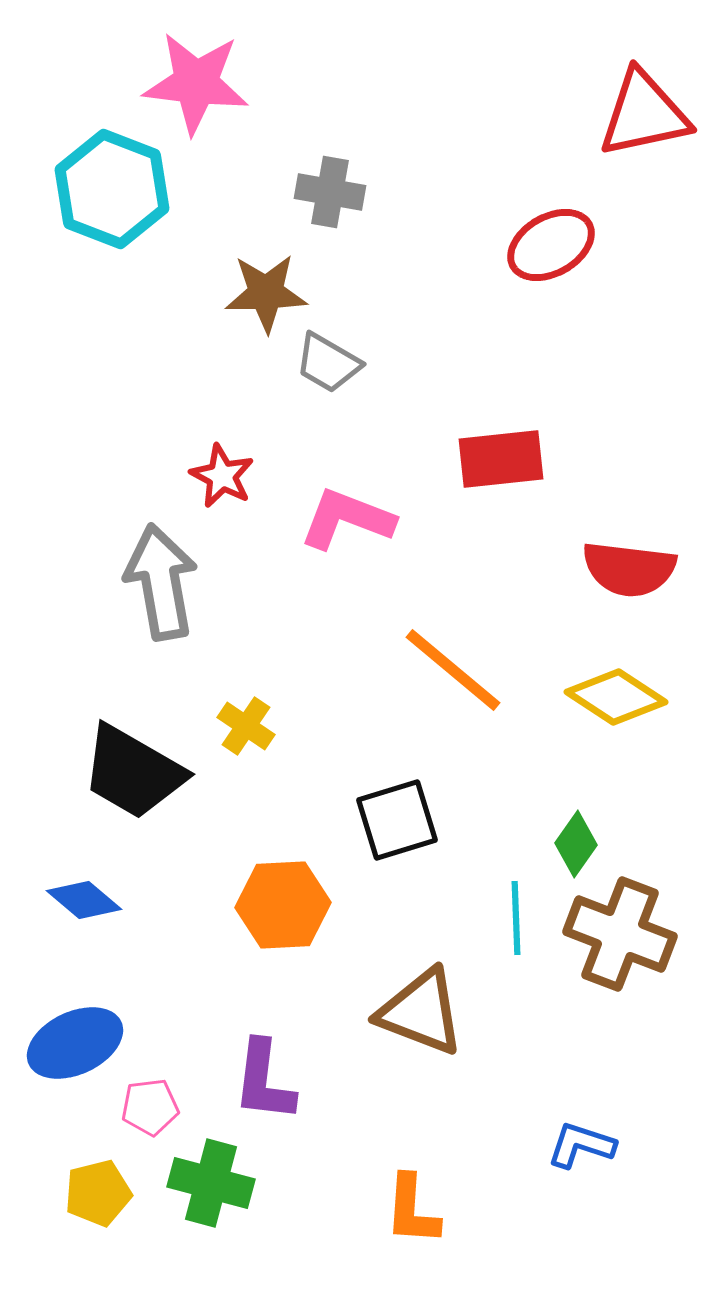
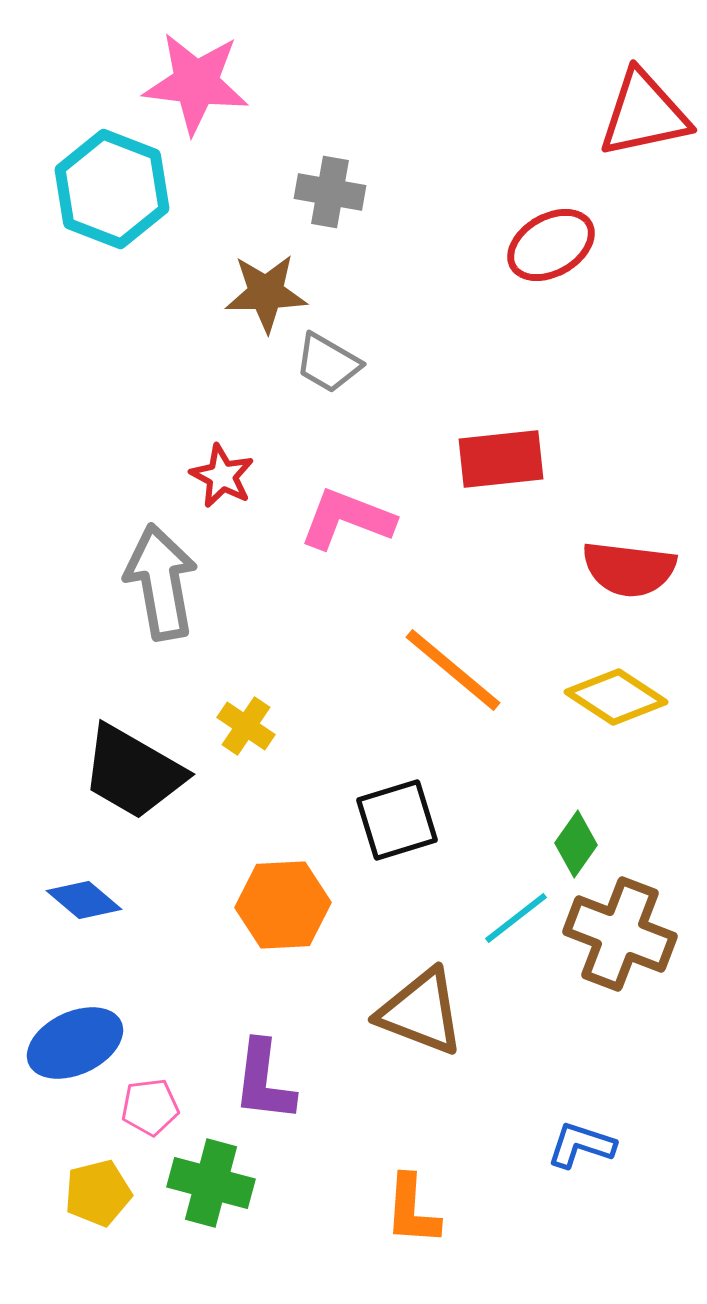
cyan line: rotated 54 degrees clockwise
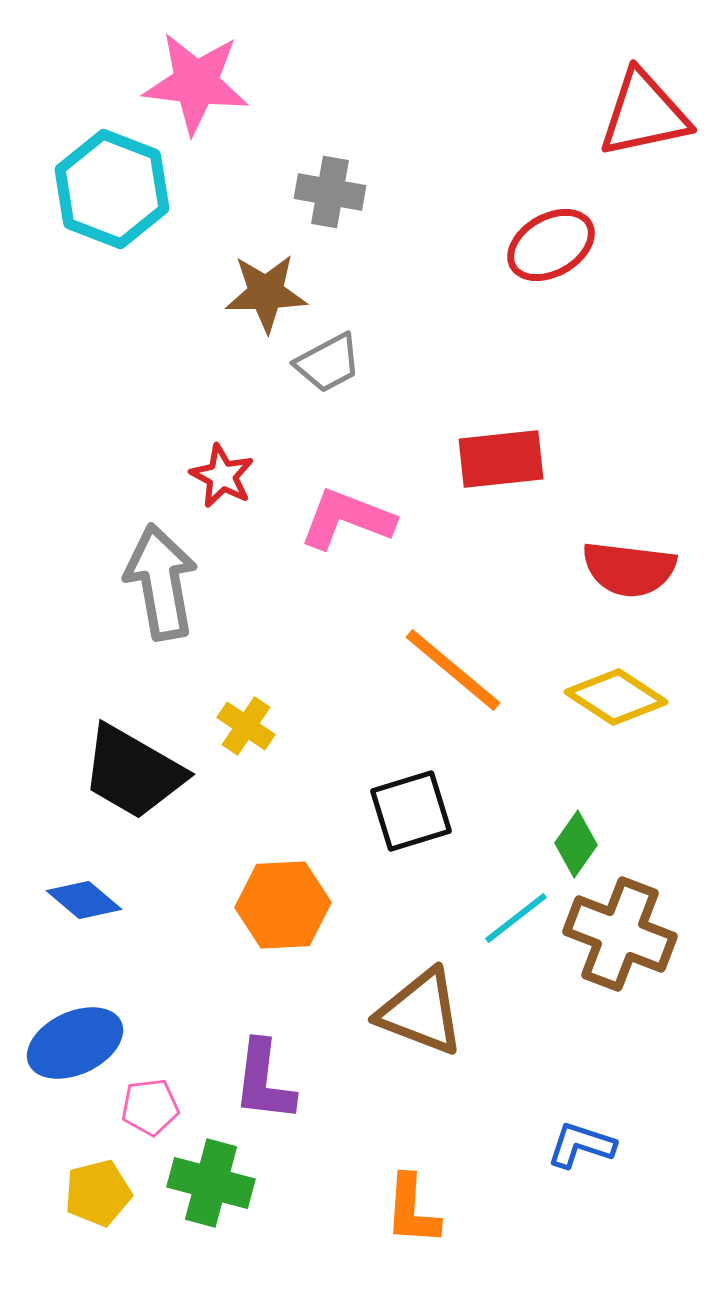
gray trapezoid: rotated 58 degrees counterclockwise
black square: moved 14 px right, 9 px up
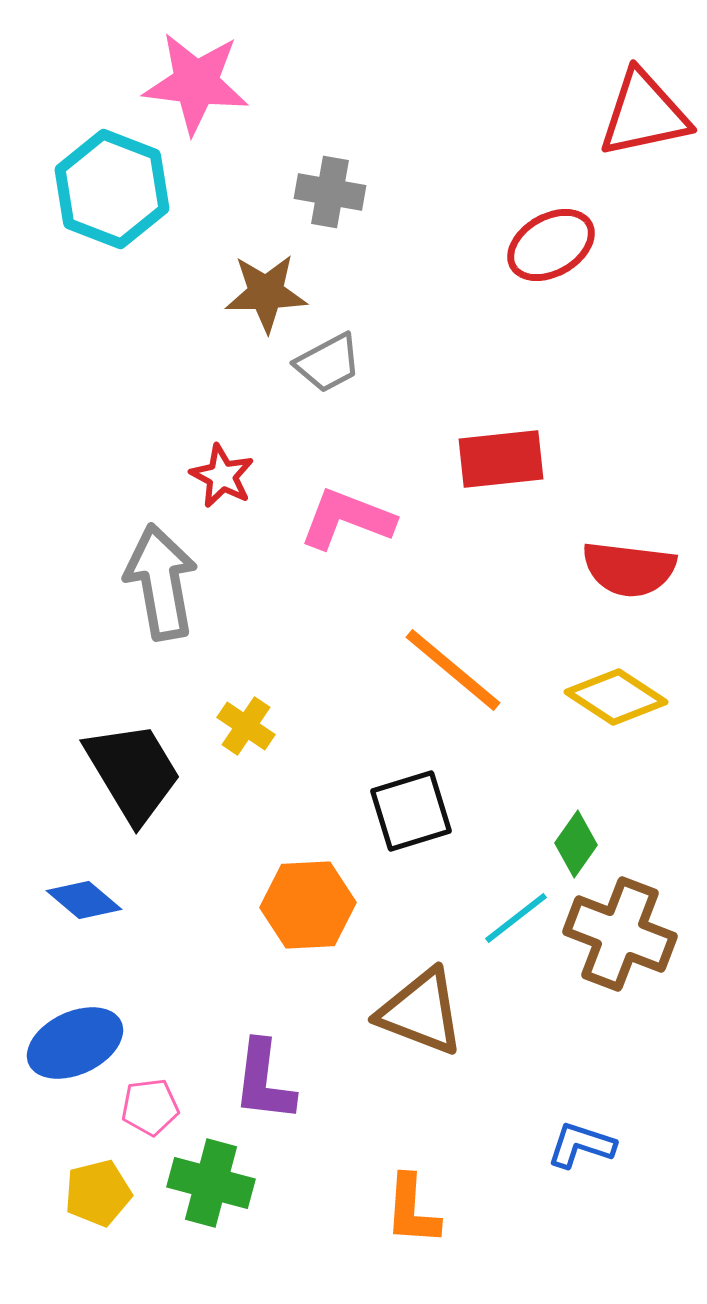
black trapezoid: rotated 151 degrees counterclockwise
orange hexagon: moved 25 px right
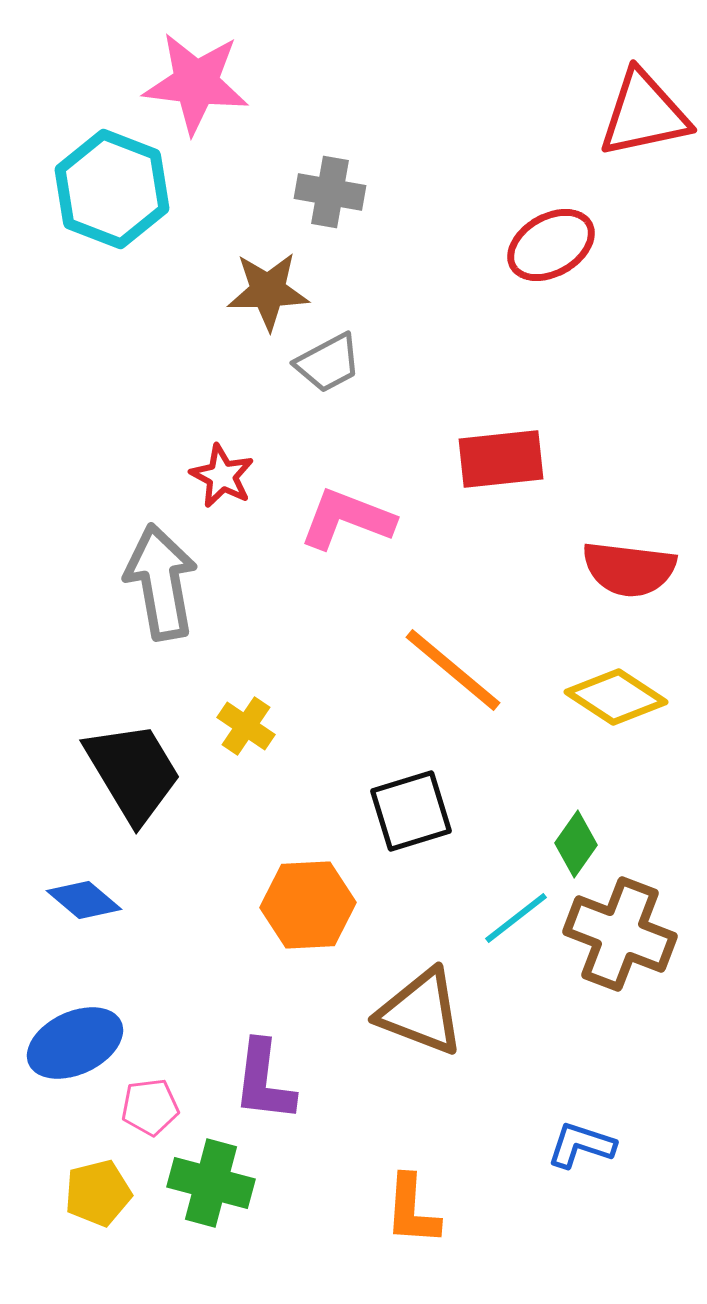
brown star: moved 2 px right, 2 px up
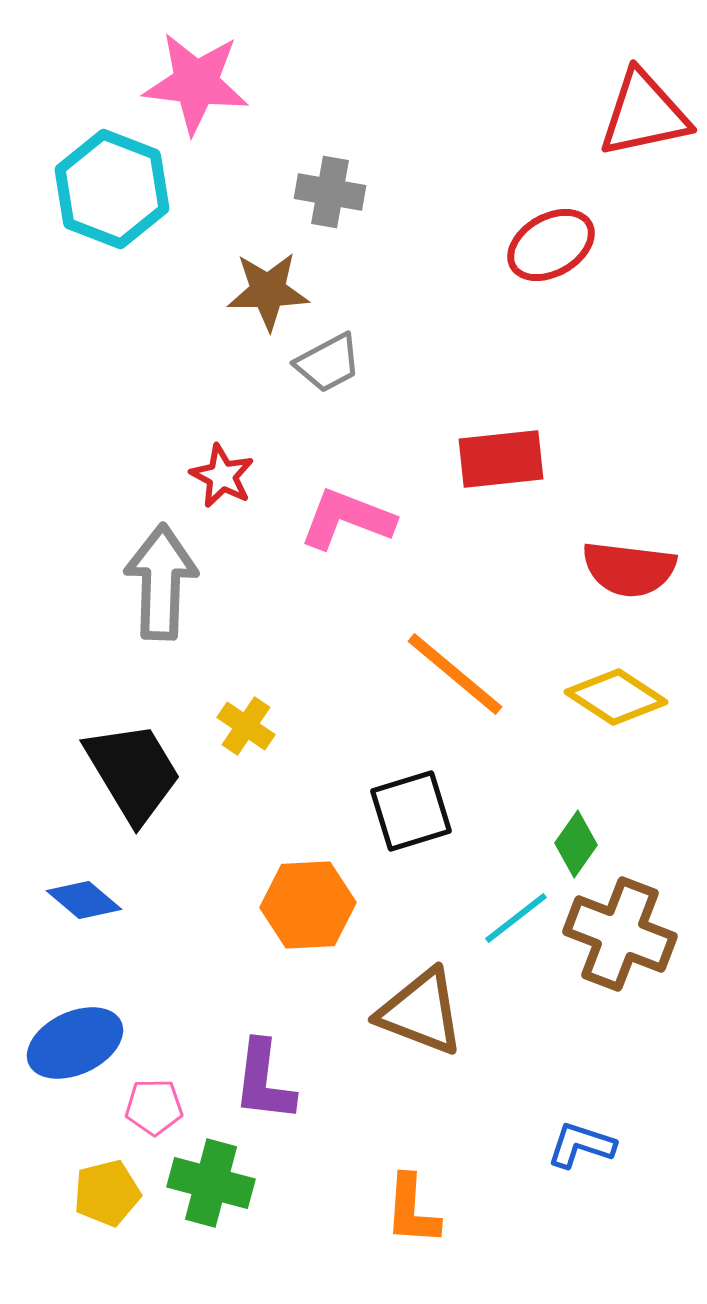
gray arrow: rotated 12 degrees clockwise
orange line: moved 2 px right, 4 px down
pink pentagon: moved 4 px right; rotated 6 degrees clockwise
yellow pentagon: moved 9 px right
